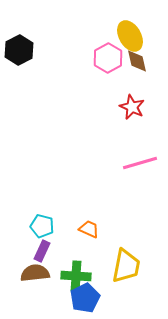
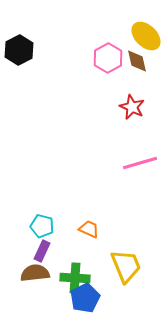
yellow ellipse: moved 16 px right; rotated 16 degrees counterclockwise
yellow trapezoid: rotated 33 degrees counterclockwise
green cross: moved 1 px left, 2 px down
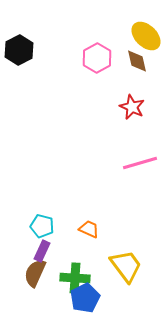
pink hexagon: moved 11 px left
yellow trapezoid: rotated 15 degrees counterclockwise
brown semicircle: rotated 60 degrees counterclockwise
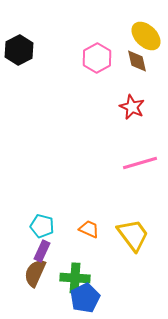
yellow trapezoid: moved 7 px right, 31 px up
